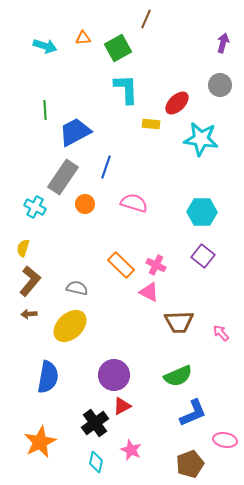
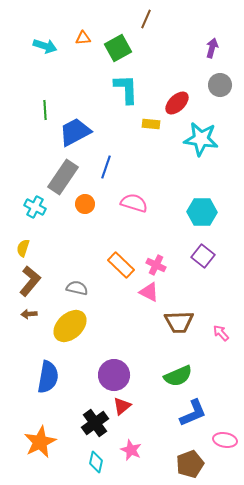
purple arrow: moved 11 px left, 5 px down
red triangle: rotated 12 degrees counterclockwise
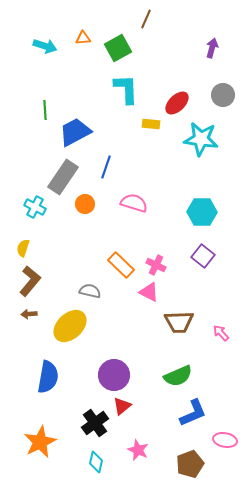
gray circle: moved 3 px right, 10 px down
gray semicircle: moved 13 px right, 3 px down
pink star: moved 7 px right
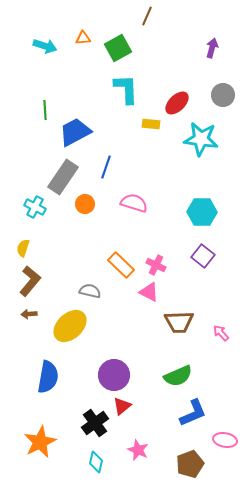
brown line: moved 1 px right, 3 px up
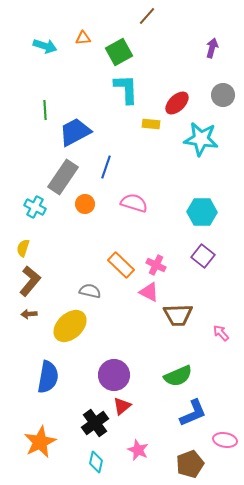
brown line: rotated 18 degrees clockwise
green square: moved 1 px right, 4 px down
brown trapezoid: moved 1 px left, 7 px up
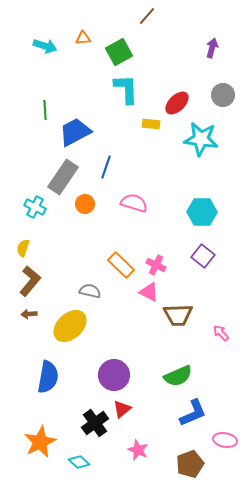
red triangle: moved 3 px down
cyan diamond: moved 17 px left; rotated 60 degrees counterclockwise
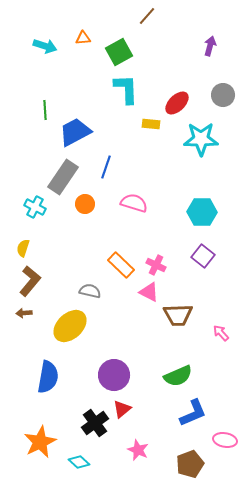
purple arrow: moved 2 px left, 2 px up
cyan star: rotated 8 degrees counterclockwise
brown arrow: moved 5 px left, 1 px up
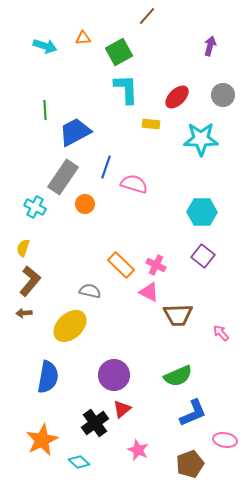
red ellipse: moved 6 px up
pink semicircle: moved 19 px up
orange star: moved 2 px right, 2 px up
